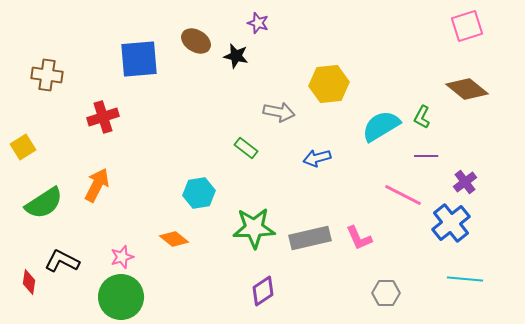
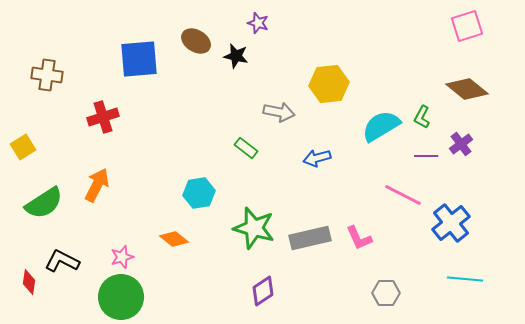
purple cross: moved 4 px left, 38 px up
green star: rotated 18 degrees clockwise
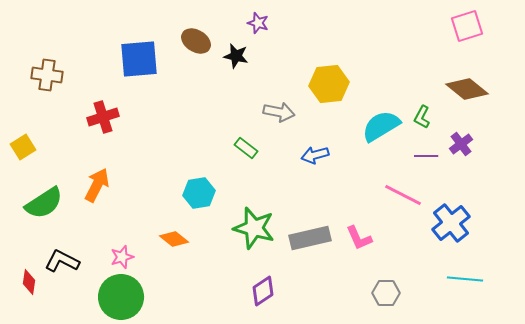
blue arrow: moved 2 px left, 3 px up
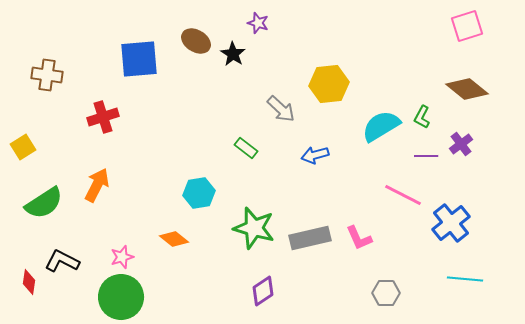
black star: moved 3 px left, 2 px up; rotated 20 degrees clockwise
gray arrow: moved 2 px right, 3 px up; rotated 32 degrees clockwise
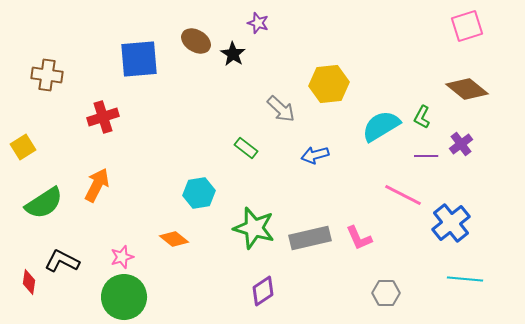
green circle: moved 3 px right
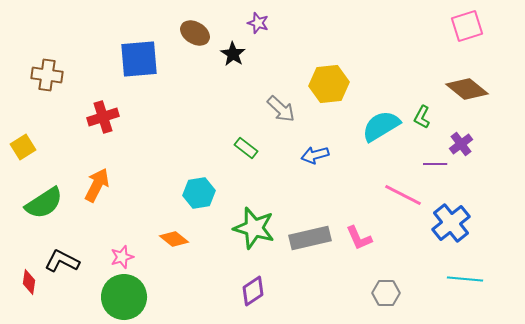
brown ellipse: moved 1 px left, 8 px up
purple line: moved 9 px right, 8 px down
purple diamond: moved 10 px left
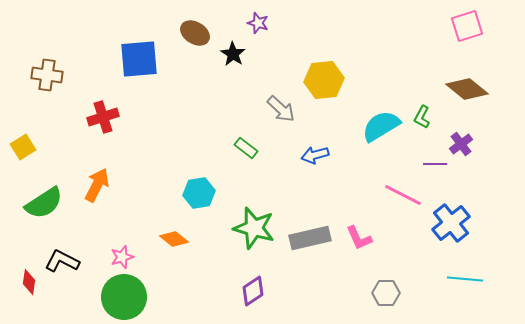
yellow hexagon: moved 5 px left, 4 px up
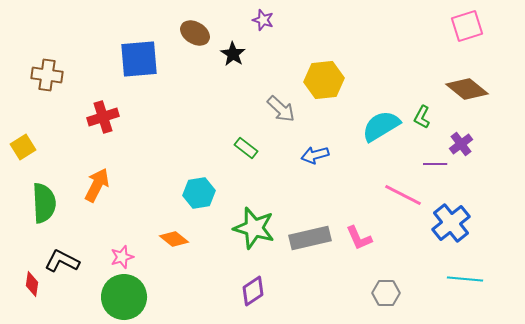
purple star: moved 5 px right, 3 px up
green semicircle: rotated 60 degrees counterclockwise
red diamond: moved 3 px right, 2 px down
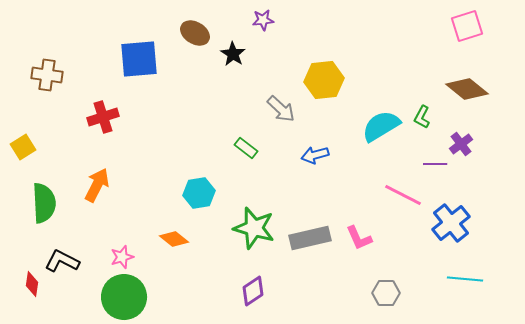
purple star: rotated 25 degrees counterclockwise
